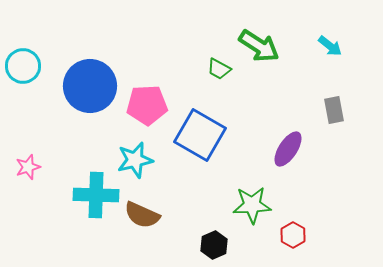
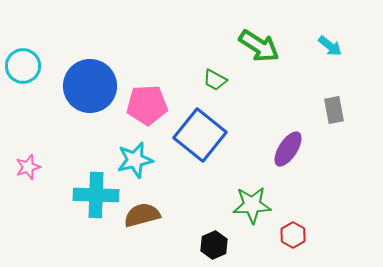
green trapezoid: moved 4 px left, 11 px down
blue square: rotated 9 degrees clockwise
brown semicircle: rotated 141 degrees clockwise
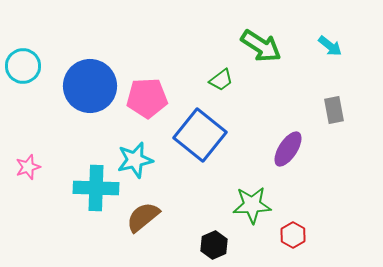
green arrow: moved 2 px right
green trapezoid: moved 6 px right; rotated 65 degrees counterclockwise
pink pentagon: moved 7 px up
cyan cross: moved 7 px up
brown semicircle: moved 1 px right, 2 px down; rotated 24 degrees counterclockwise
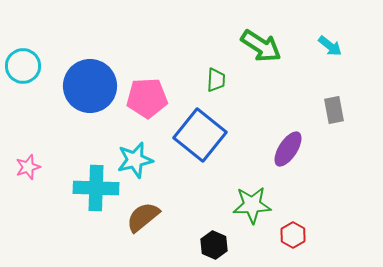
green trapezoid: moved 5 px left; rotated 50 degrees counterclockwise
black hexagon: rotated 12 degrees counterclockwise
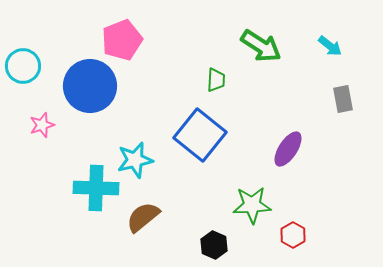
pink pentagon: moved 25 px left, 58 px up; rotated 18 degrees counterclockwise
gray rectangle: moved 9 px right, 11 px up
pink star: moved 14 px right, 42 px up
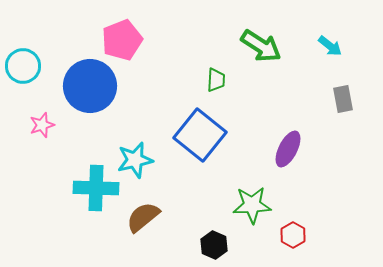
purple ellipse: rotated 6 degrees counterclockwise
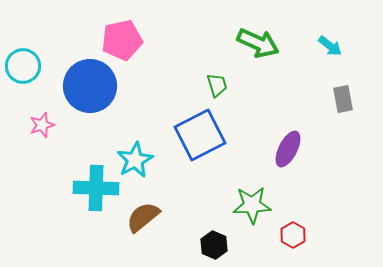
pink pentagon: rotated 9 degrees clockwise
green arrow: moved 3 px left, 3 px up; rotated 9 degrees counterclockwise
green trapezoid: moved 1 px right, 5 px down; rotated 20 degrees counterclockwise
blue square: rotated 24 degrees clockwise
cyan star: rotated 15 degrees counterclockwise
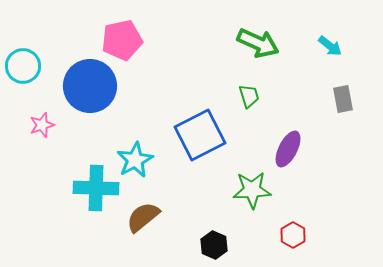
green trapezoid: moved 32 px right, 11 px down
green star: moved 15 px up
